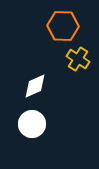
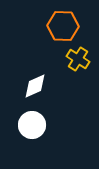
white circle: moved 1 px down
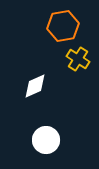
orange hexagon: rotated 12 degrees counterclockwise
white circle: moved 14 px right, 15 px down
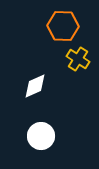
orange hexagon: rotated 12 degrees clockwise
white circle: moved 5 px left, 4 px up
